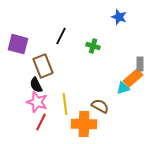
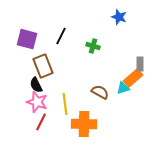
purple square: moved 9 px right, 5 px up
brown semicircle: moved 14 px up
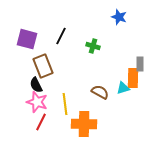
orange rectangle: rotated 48 degrees counterclockwise
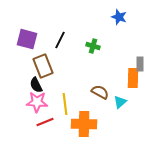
black line: moved 1 px left, 4 px down
cyan triangle: moved 3 px left, 14 px down; rotated 24 degrees counterclockwise
pink star: rotated 15 degrees counterclockwise
red line: moved 4 px right; rotated 42 degrees clockwise
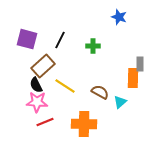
green cross: rotated 16 degrees counterclockwise
brown rectangle: rotated 70 degrees clockwise
yellow line: moved 18 px up; rotated 50 degrees counterclockwise
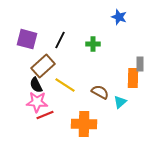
green cross: moved 2 px up
yellow line: moved 1 px up
red line: moved 7 px up
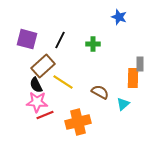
yellow line: moved 2 px left, 3 px up
cyan triangle: moved 3 px right, 2 px down
orange cross: moved 6 px left, 2 px up; rotated 15 degrees counterclockwise
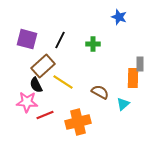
pink star: moved 10 px left
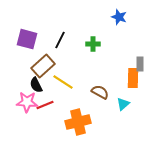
red line: moved 10 px up
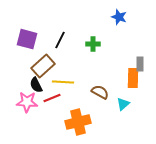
yellow line: rotated 30 degrees counterclockwise
red line: moved 7 px right, 7 px up
